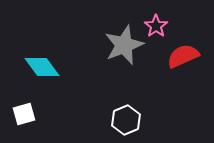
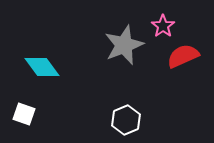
pink star: moved 7 px right
white square: rotated 35 degrees clockwise
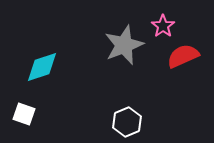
cyan diamond: rotated 72 degrees counterclockwise
white hexagon: moved 1 px right, 2 px down
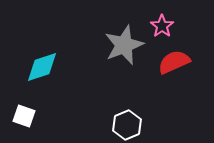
pink star: moved 1 px left
red semicircle: moved 9 px left, 6 px down
white square: moved 2 px down
white hexagon: moved 3 px down
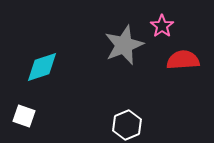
red semicircle: moved 9 px right, 2 px up; rotated 20 degrees clockwise
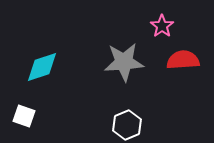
gray star: moved 17 px down; rotated 18 degrees clockwise
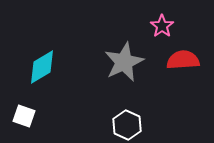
gray star: rotated 21 degrees counterclockwise
cyan diamond: rotated 12 degrees counterclockwise
white hexagon: rotated 12 degrees counterclockwise
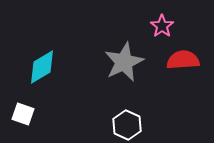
white square: moved 1 px left, 2 px up
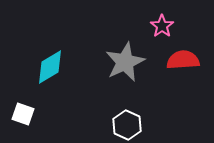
gray star: moved 1 px right
cyan diamond: moved 8 px right
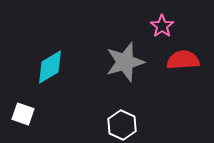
gray star: rotated 9 degrees clockwise
white hexagon: moved 5 px left
